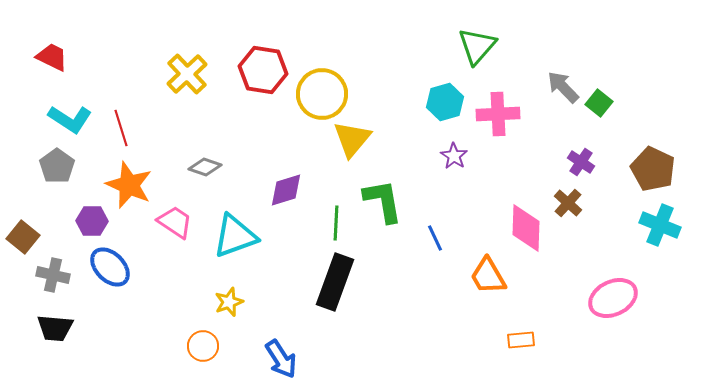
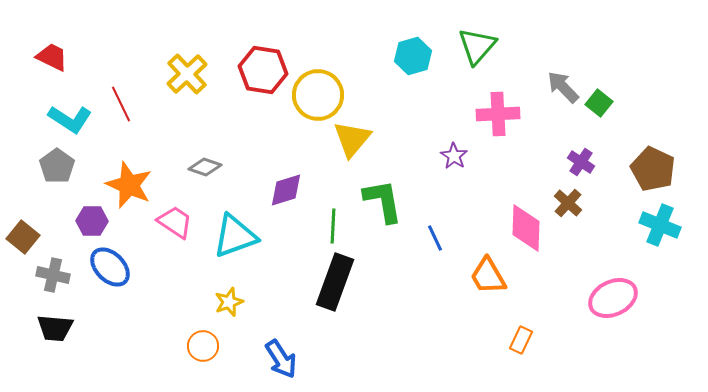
yellow circle: moved 4 px left, 1 px down
cyan hexagon: moved 32 px left, 46 px up
red line: moved 24 px up; rotated 9 degrees counterclockwise
green line: moved 3 px left, 3 px down
orange rectangle: rotated 60 degrees counterclockwise
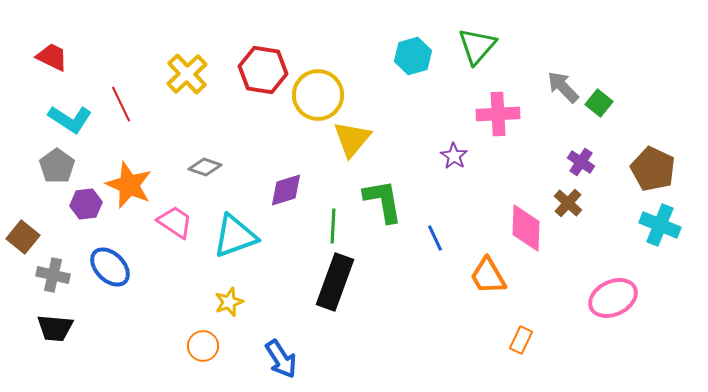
purple hexagon: moved 6 px left, 17 px up; rotated 8 degrees counterclockwise
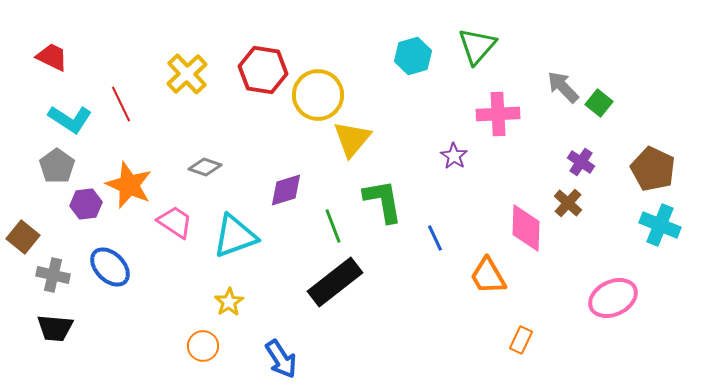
green line: rotated 24 degrees counterclockwise
black rectangle: rotated 32 degrees clockwise
yellow star: rotated 12 degrees counterclockwise
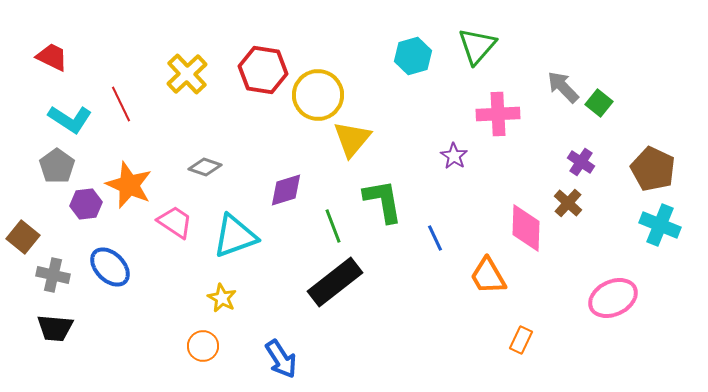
yellow star: moved 7 px left, 4 px up; rotated 12 degrees counterclockwise
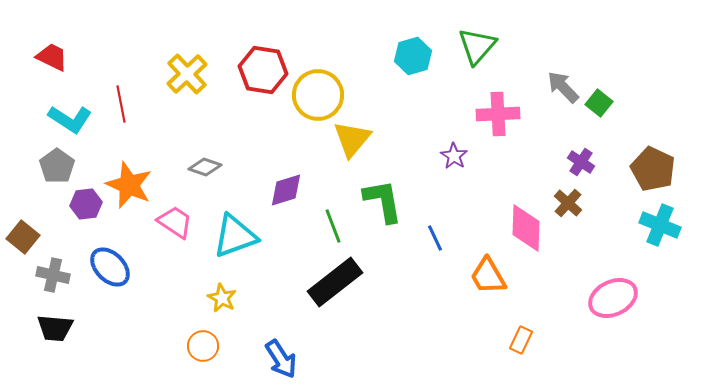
red line: rotated 15 degrees clockwise
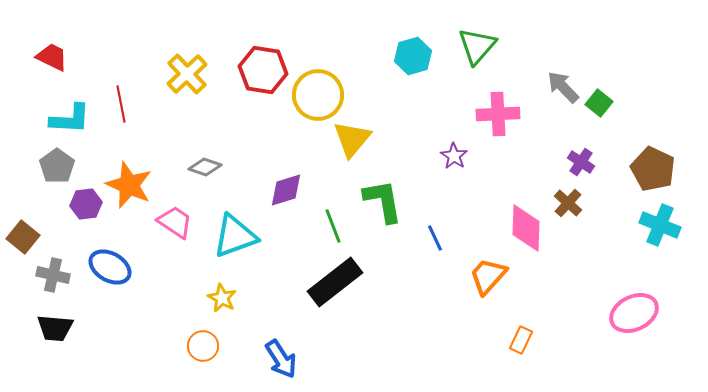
cyan L-shape: rotated 30 degrees counterclockwise
blue ellipse: rotated 15 degrees counterclockwise
orange trapezoid: rotated 72 degrees clockwise
pink ellipse: moved 21 px right, 15 px down
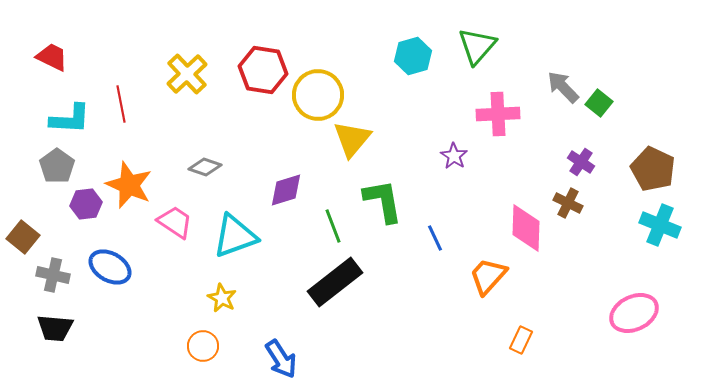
brown cross: rotated 16 degrees counterclockwise
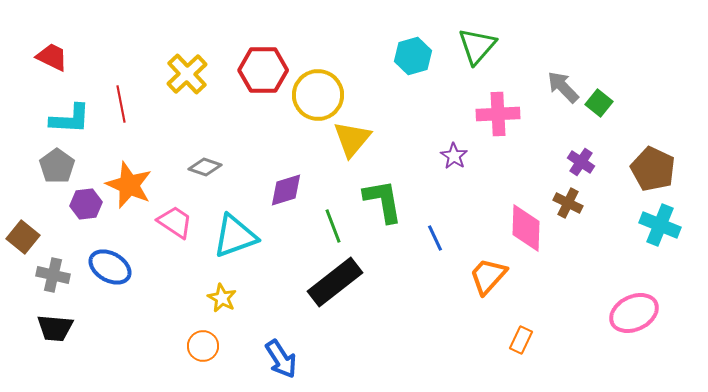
red hexagon: rotated 9 degrees counterclockwise
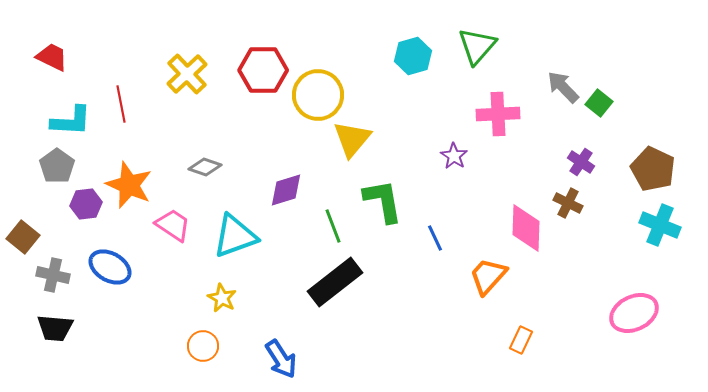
cyan L-shape: moved 1 px right, 2 px down
pink trapezoid: moved 2 px left, 3 px down
